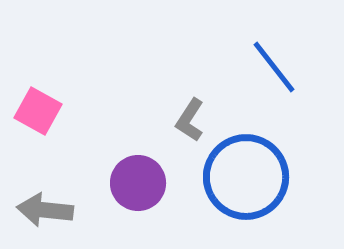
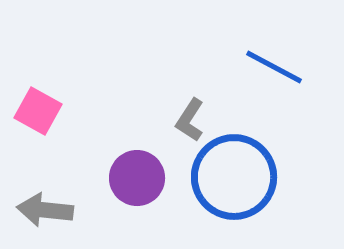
blue line: rotated 24 degrees counterclockwise
blue circle: moved 12 px left
purple circle: moved 1 px left, 5 px up
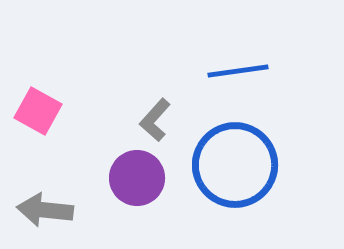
blue line: moved 36 px left, 4 px down; rotated 36 degrees counterclockwise
gray L-shape: moved 35 px left; rotated 9 degrees clockwise
blue circle: moved 1 px right, 12 px up
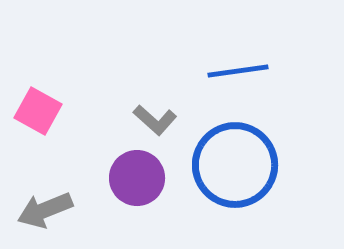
gray L-shape: rotated 90 degrees counterclockwise
gray arrow: rotated 28 degrees counterclockwise
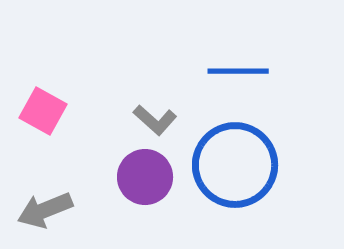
blue line: rotated 8 degrees clockwise
pink square: moved 5 px right
purple circle: moved 8 px right, 1 px up
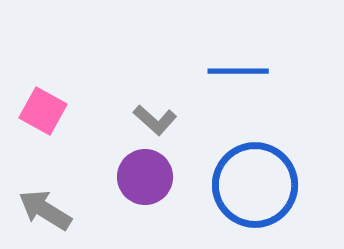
blue circle: moved 20 px right, 20 px down
gray arrow: rotated 54 degrees clockwise
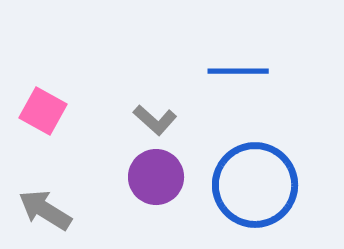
purple circle: moved 11 px right
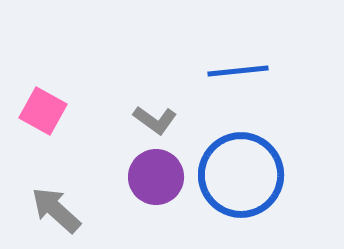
blue line: rotated 6 degrees counterclockwise
gray L-shape: rotated 6 degrees counterclockwise
blue circle: moved 14 px left, 10 px up
gray arrow: moved 11 px right; rotated 10 degrees clockwise
